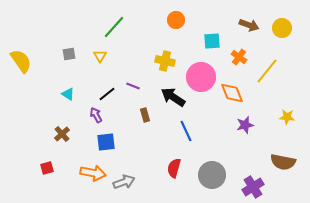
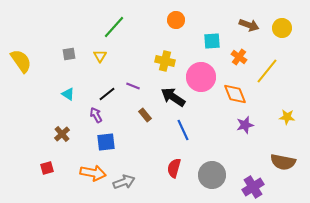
orange diamond: moved 3 px right, 1 px down
brown rectangle: rotated 24 degrees counterclockwise
blue line: moved 3 px left, 1 px up
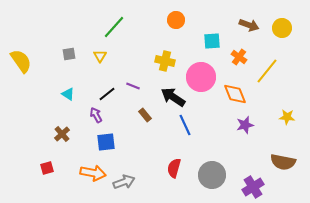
blue line: moved 2 px right, 5 px up
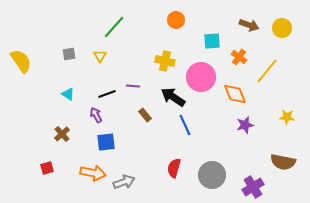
purple line: rotated 16 degrees counterclockwise
black line: rotated 18 degrees clockwise
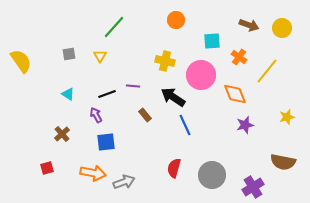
pink circle: moved 2 px up
yellow star: rotated 21 degrees counterclockwise
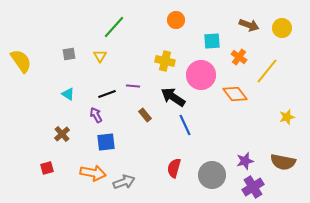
orange diamond: rotated 15 degrees counterclockwise
purple star: moved 36 px down
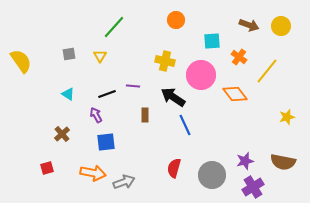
yellow circle: moved 1 px left, 2 px up
brown rectangle: rotated 40 degrees clockwise
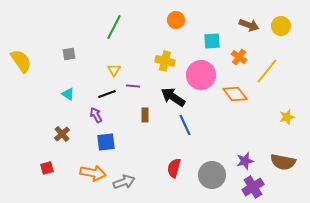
green line: rotated 15 degrees counterclockwise
yellow triangle: moved 14 px right, 14 px down
